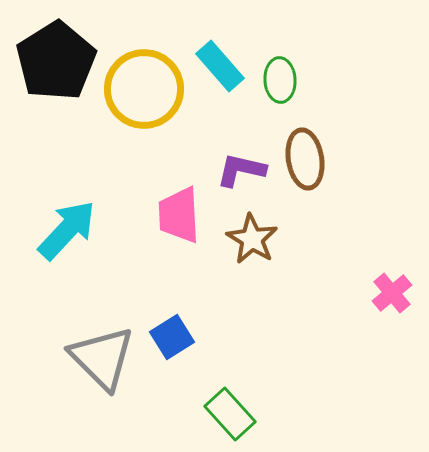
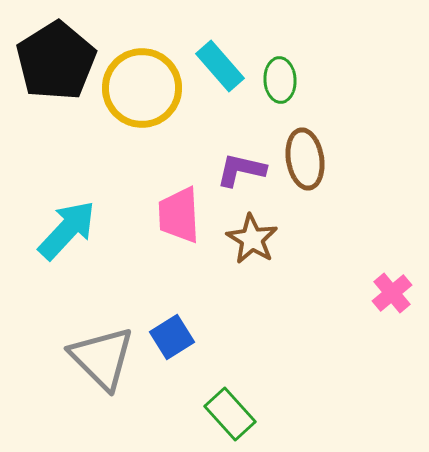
yellow circle: moved 2 px left, 1 px up
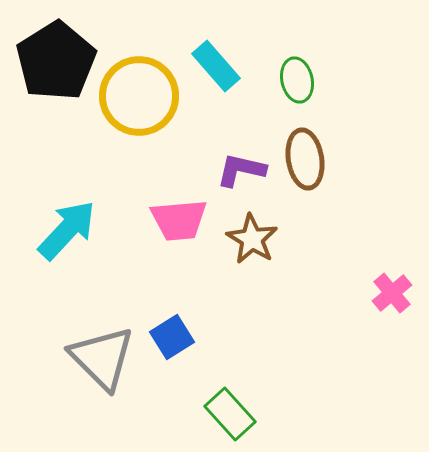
cyan rectangle: moved 4 px left
green ellipse: moved 17 px right; rotated 9 degrees counterclockwise
yellow circle: moved 3 px left, 8 px down
pink trapezoid: moved 5 px down; rotated 92 degrees counterclockwise
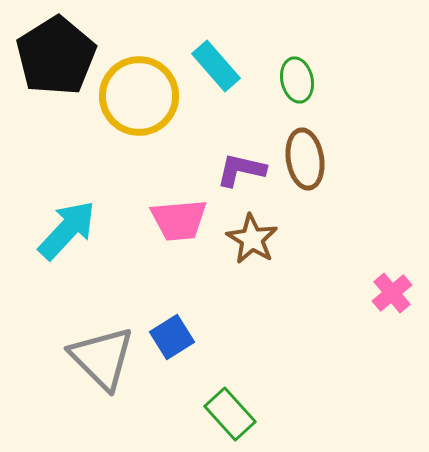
black pentagon: moved 5 px up
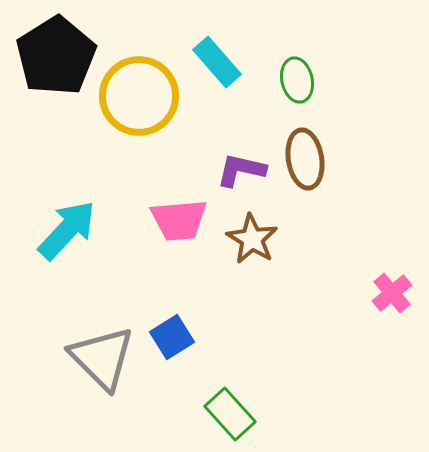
cyan rectangle: moved 1 px right, 4 px up
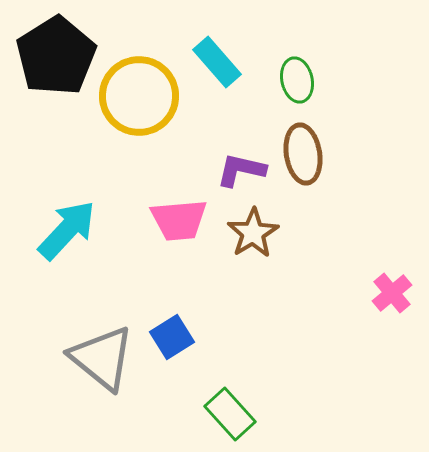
brown ellipse: moved 2 px left, 5 px up
brown star: moved 1 px right, 6 px up; rotated 9 degrees clockwise
gray triangle: rotated 6 degrees counterclockwise
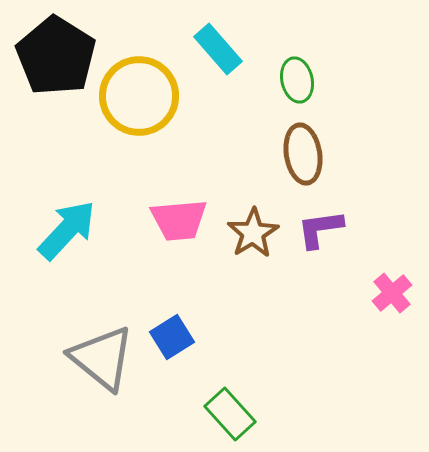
black pentagon: rotated 8 degrees counterclockwise
cyan rectangle: moved 1 px right, 13 px up
purple L-shape: moved 79 px right, 59 px down; rotated 21 degrees counterclockwise
